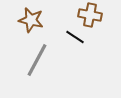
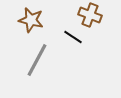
brown cross: rotated 10 degrees clockwise
black line: moved 2 px left
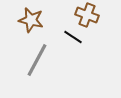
brown cross: moved 3 px left
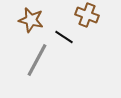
black line: moved 9 px left
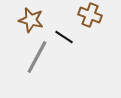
brown cross: moved 3 px right
gray line: moved 3 px up
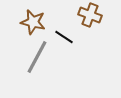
brown star: moved 2 px right, 2 px down
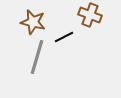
black line: rotated 60 degrees counterclockwise
gray line: rotated 12 degrees counterclockwise
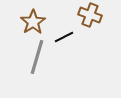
brown star: rotated 25 degrees clockwise
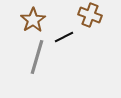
brown star: moved 2 px up
